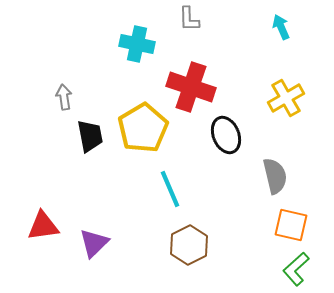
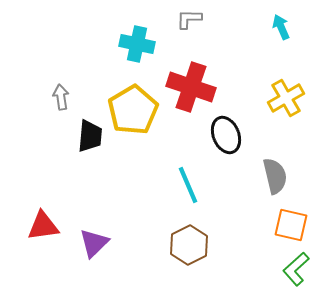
gray L-shape: rotated 92 degrees clockwise
gray arrow: moved 3 px left
yellow pentagon: moved 10 px left, 18 px up
black trapezoid: rotated 16 degrees clockwise
cyan line: moved 18 px right, 4 px up
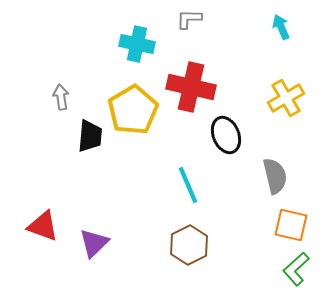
red cross: rotated 6 degrees counterclockwise
red triangle: rotated 28 degrees clockwise
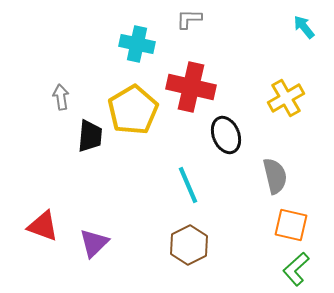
cyan arrow: moved 23 px right; rotated 15 degrees counterclockwise
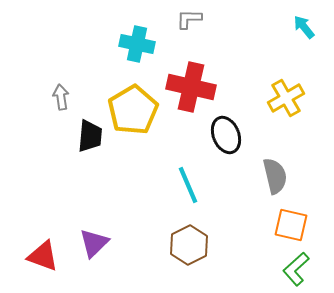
red triangle: moved 30 px down
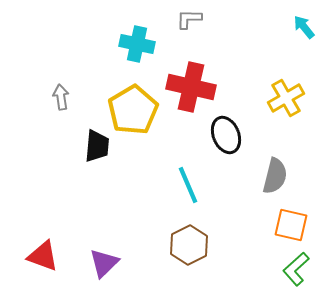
black trapezoid: moved 7 px right, 10 px down
gray semicircle: rotated 27 degrees clockwise
purple triangle: moved 10 px right, 20 px down
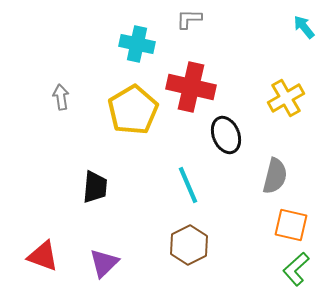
black trapezoid: moved 2 px left, 41 px down
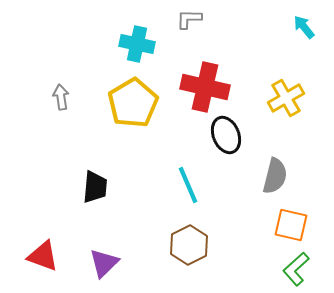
red cross: moved 14 px right
yellow pentagon: moved 7 px up
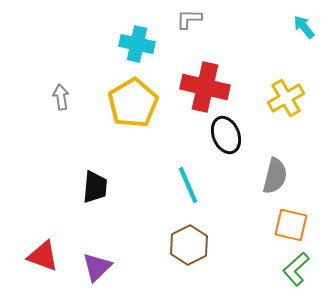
purple triangle: moved 7 px left, 4 px down
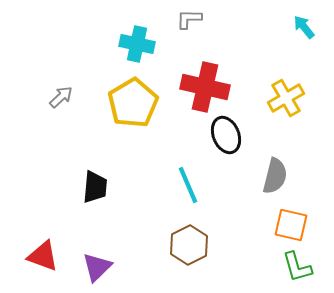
gray arrow: rotated 55 degrees clockwise
green L-shape: moved 1 px right, 2 px up; rotated 64 degrees counterclockwise
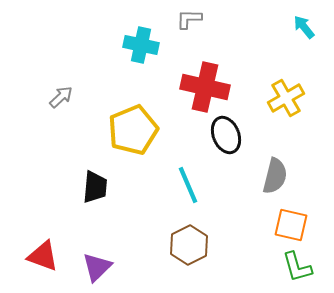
cyan cross: moved 4 px right, 1 px down
yellow pentagon: moved 27 px down; rotated 9 degrees clockwise
